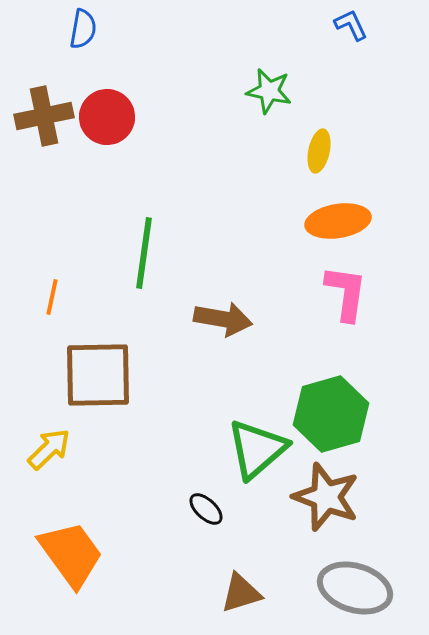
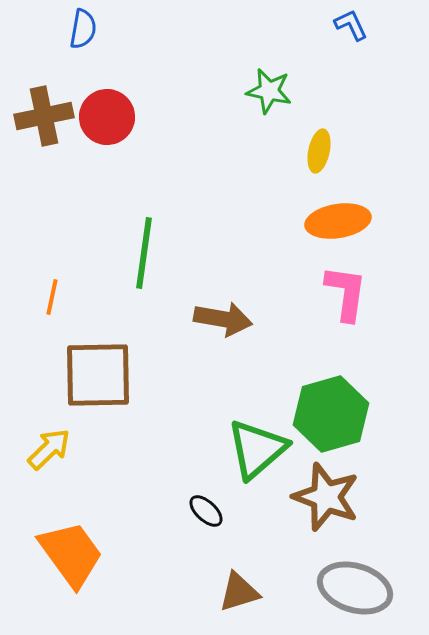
black ellipse: moved 2 px down
brown triangle: moved 2 px left, 1 px up
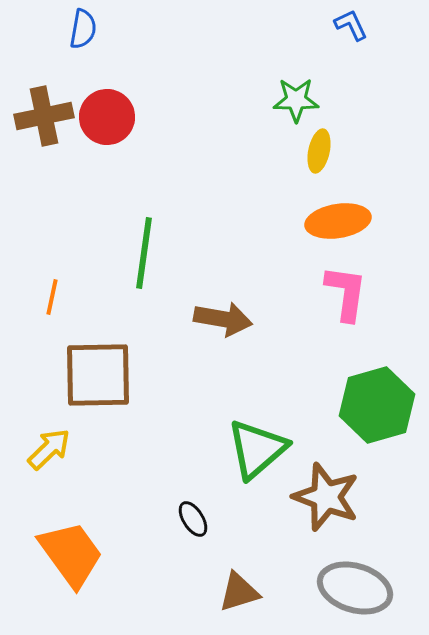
green star: moved 27 px right, 9 px down; rotated 12 degrees counterclockwise
green hexagon: moved 46 px right, 9 px up
black ellipse: moved 13 px left, 8 px down; rotated 15 degrees clockwise
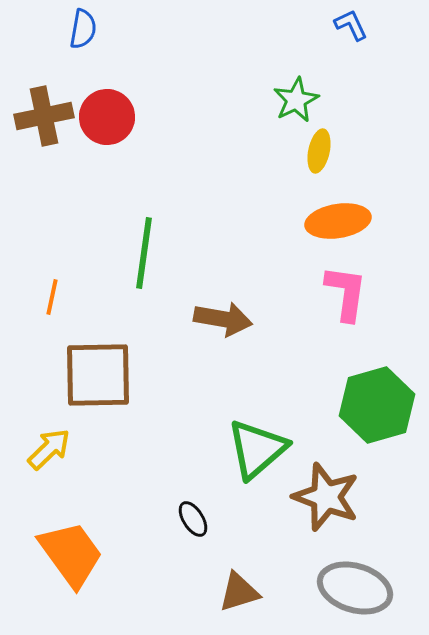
green star: rotated 27 degrees counterclockwise
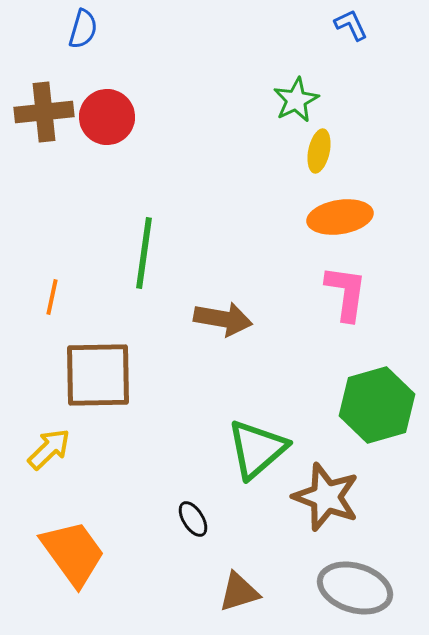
blue semicircle: rotated 6 degrees clockwise
brown cross: moved 4 px up; rotated 6 degrees clockwise
orange ellipse: moved 2 px right, 4 px up
orange trapezoid: moved 2 px right, 1 px up
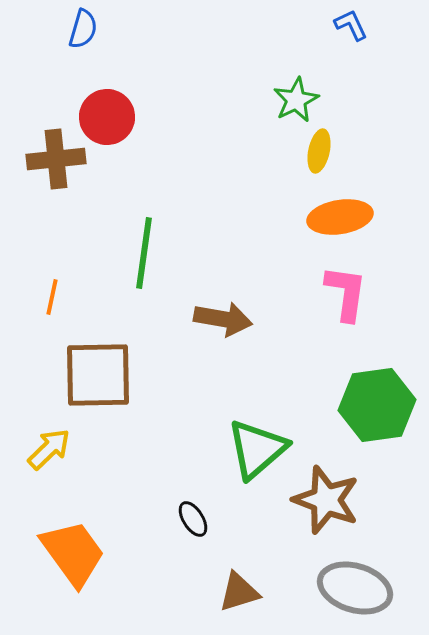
brown cross: moved 12 px right, 47 px down
green hexagon: rotated 8 degrees clockwise
brown star: moved 3 px down
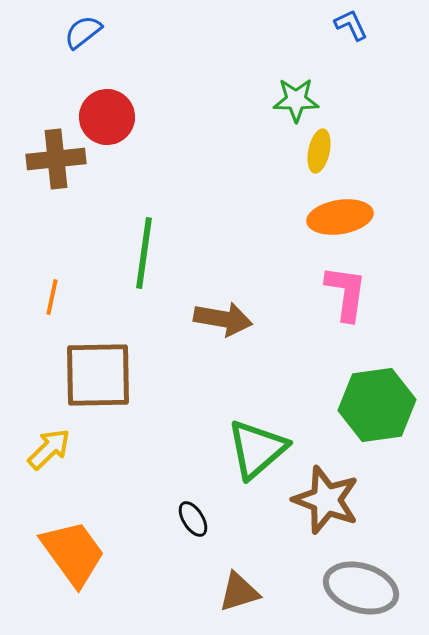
blue semicircle: moved 3 px down; rotated 144 degrees counterclockwise
green star: rotated 27 degrees clockwise
gray ellipse: moved 6 px right
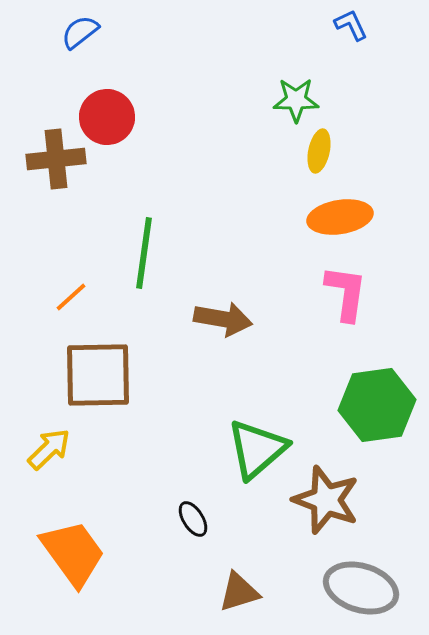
blue semicircle: moved 3 px left
orange line: moved 19 px right; rotated 36 degrees clockwise
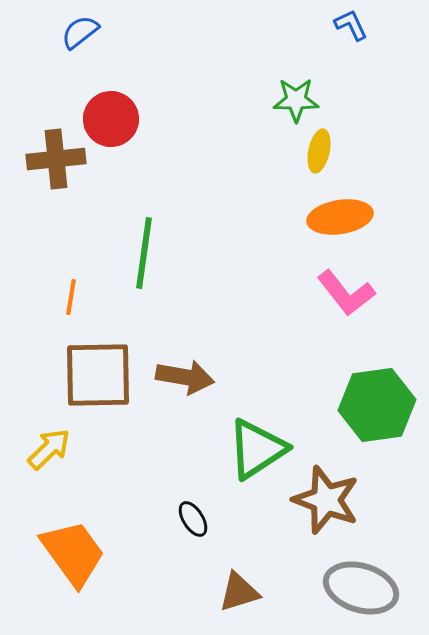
red circle: moved 4 px right, 2 px down
pink L-shape: rotated 134 degrees clockwise
orange line: rotated 39 degrees counterclockwise
brown arrow: moved 38 px left, 58 px down
green triangle: rotated 8 degrees clockwise
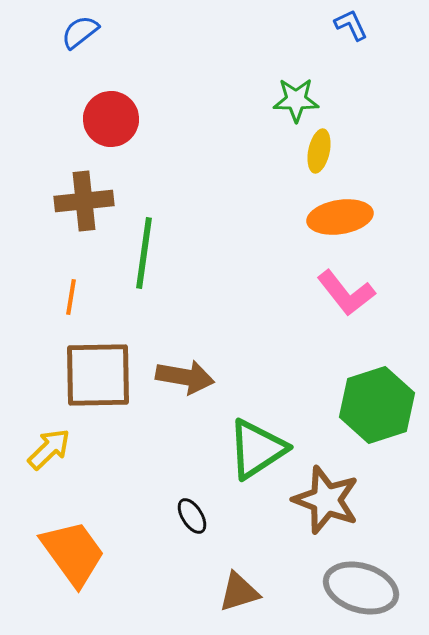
brown cross: moved 28 px right, 42 px down
green hexagon: rotated 10 degrees counterclockwise
black ellipse: moved 1 px left, 3 px up
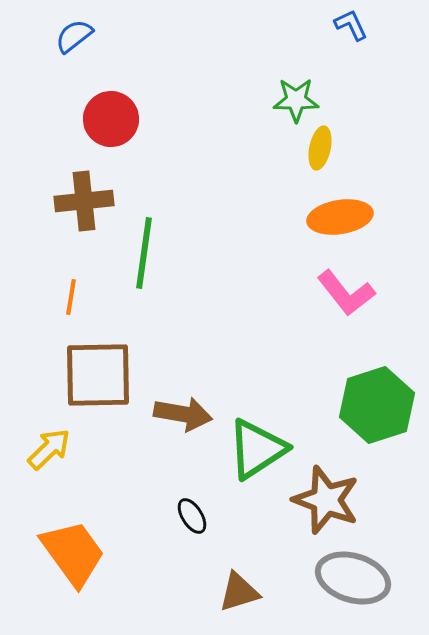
blue semicircle: moved 6 px left, 4 px down
yellow ellipse: moved 1 px right, 3 px up
brown arrow: moved 2 px left, 37 px down
gray ellipse: moved 8 px left, 10 px up
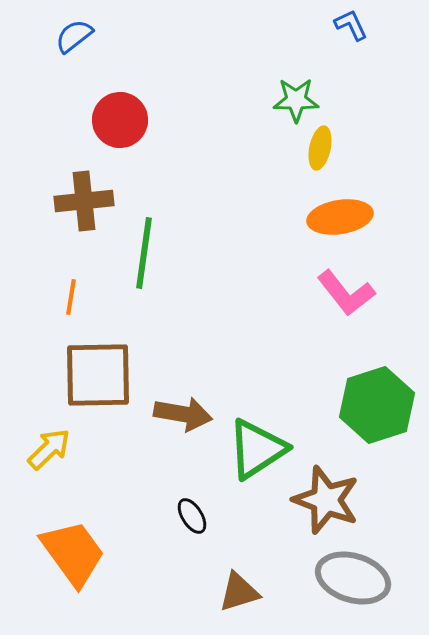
red circle: moved 9 px right, 1 px down
